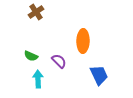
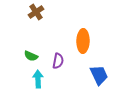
purple semicircle: moved 1 px left; rotated 56 degrees clockwise
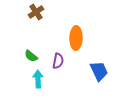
orange ellipse: moved 7 px left, 3 px up
green semicircle: rotated 16 degrees clockwise
blue trapezoid: moved 4 px up
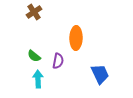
brown cross: moved 2 px left
green semicircle: moved 3 px right
blue trapezoid: moved 1 px right, 3 px down
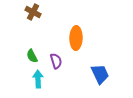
brown cross: moved 1 px left; rotated 28 degrees counterclockwise
green semicircle: moved 2 px left; rotated 24 degrees clockwise
purple semicircle: moved 2 px left; rotated 28 degrees counterclockwise
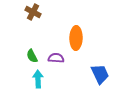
purple semicircle: moved 3 px up; rotated 70 degrees counterclockwise
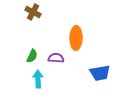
green semicircle: rotated 128 degrees counterclockwise
blue trapezoid: moved 1 px up; rotated 105 degrees clockwise
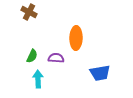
brown cross: moved 4 px left
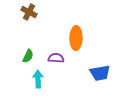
green semicircle: moved 4 px left
